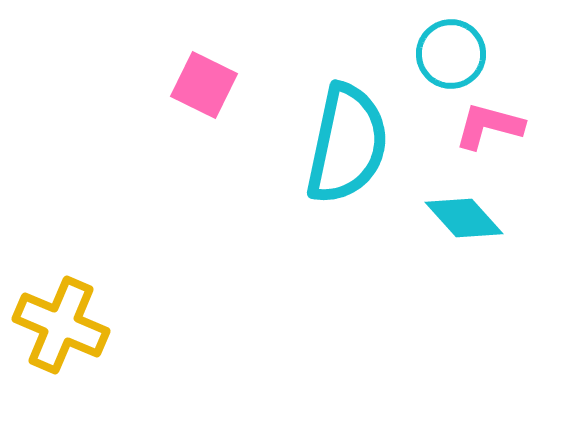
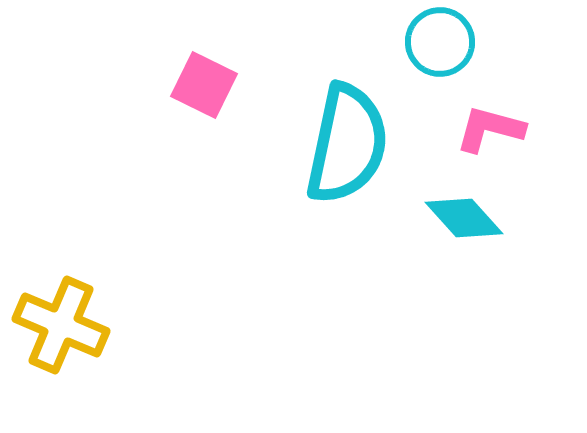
cyan circle: moved 11 px left, 12 px up
pink L-shape: moved 1 px right, 3 px down
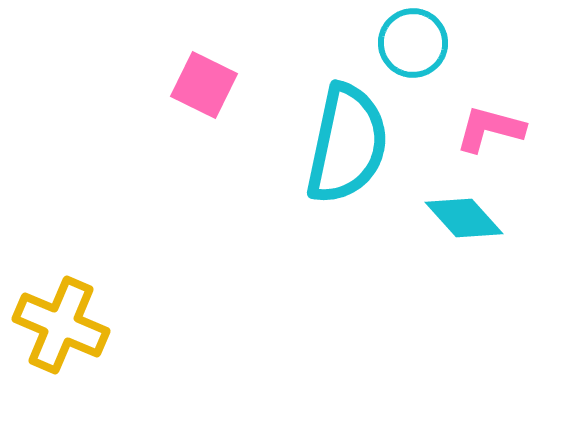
cyan circle: moved 27 px left, 1 px down
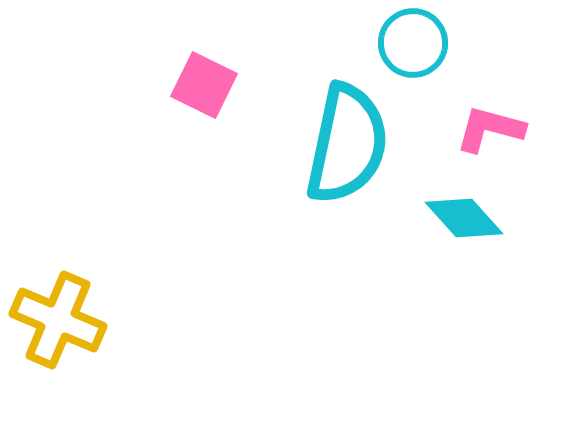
yellow cross: moved 3 px left, 5 px up
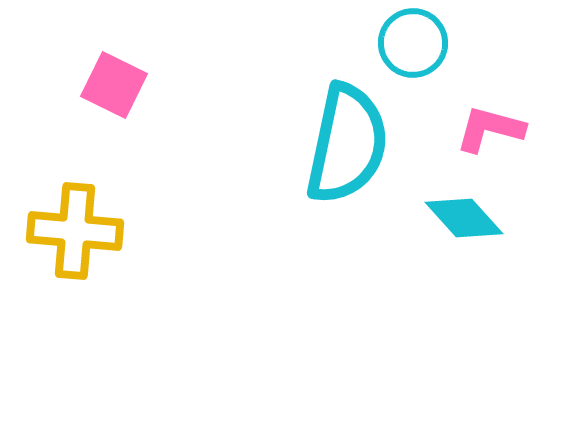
pink square: moved 90 px left
yellow cross: moved 17 px right, 89 px up; rotated 18 degrees counterclockwise
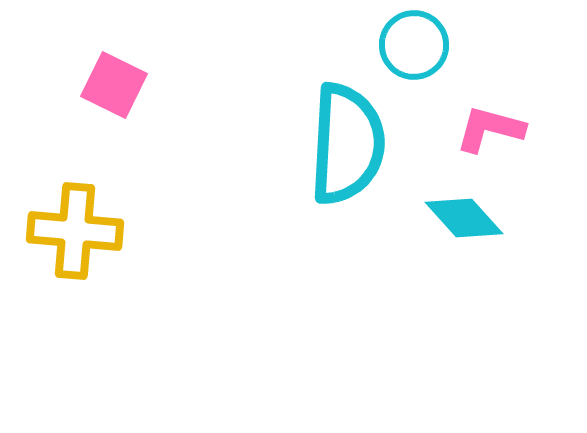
cyan circle: moved 1 px right, 2 px down
cyan semicircle: rotated 9 degrees counterclockwise
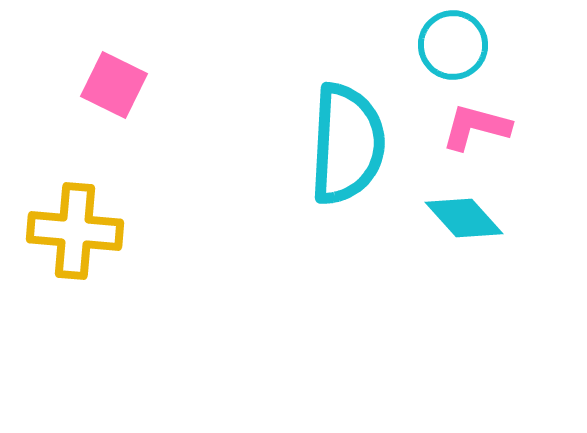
cyan circle: moved 39 px right
pink L-shape: moved 14 px left, 2 px up
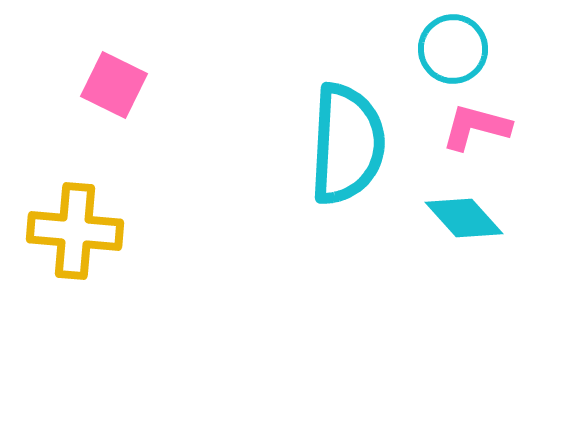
cyan circle: moved 4 px down
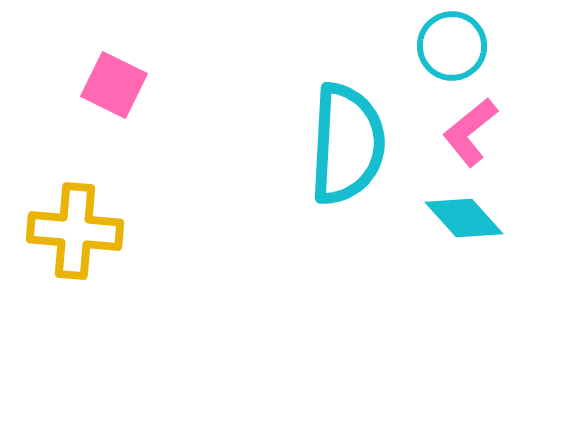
cyan circle: moved 1 px left, 3 px up
pink L-shape: moved 6 px left, 5 px down; rotated 54 degrees counterclockwise
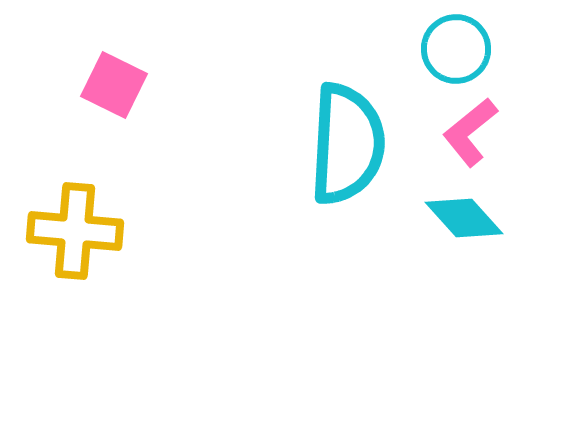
cyan circle: moved 4 px right, 3 px down
